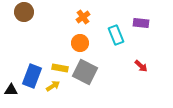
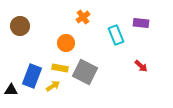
brown circle: moved 4 px left, 14 px down
orange circle: moved 14 px left
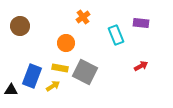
red arrow: rotated 72 degrees counterclockwise
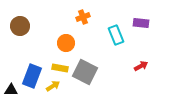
orange cross: rotated 16 degrees clockwise
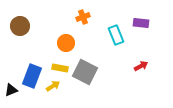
black triangle: rotated 24 degrees counterclockwise
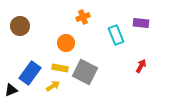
red arrow: rotated 32 degrees counterclockwise
blue rectangle: moved 2 px left, 3 px up; rotated 15 degrees clockwise
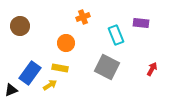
red arrow: moved 11 px right, 3 px down
gray square: moved 22 px right, 5 px up
yellow arrow: moved 3 px left, 1 px up
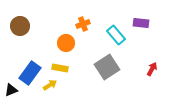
orange cross: moved 7 px down
cyan rectangle: rotated 18 degrees counterclockwise
gray square: rotated 30 degrees clockwise
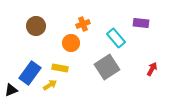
brown circle: moved 16 px right
cyan rectangle: moved 3 px down
orange circle: moved 5 px right
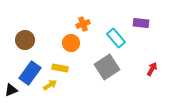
brown circle: moved 11 px left, 14 px down
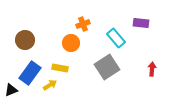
red arrow: rotated 24 degrees counterclockwise
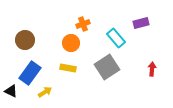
purple rectangle: rotated 21 degrees counterclockwise
yellow rectangle: moved 8 px right
yellow arrow: moved 5 px left, 7 px down
black triangle: moved 1 px down; rotated 48 degrees clockwise
